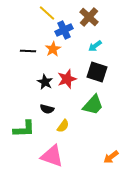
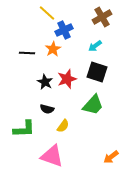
brown cross: moved 13 px right; rotated 18 degrees clockwise
black line: moved 1 px left, 2 px down
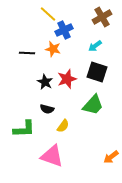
yellow line: moved 1 px right, 1 px down
orange star: rotated 28 degrees counterclockwise
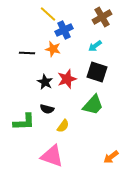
green L-shape: moved 7 px up
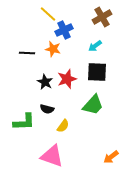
black square: rotated 15 degrees counterclockwise
